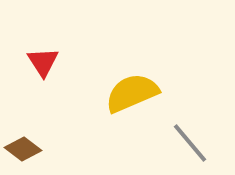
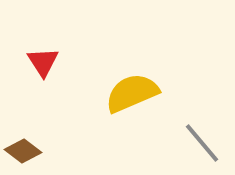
gray line: moved 12 px right
brown diamond: moved 2 px down
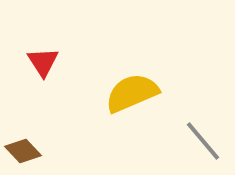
gray line: moved 1 px right, 2 px up
brown diamond: rotated 9 degrees clockwise
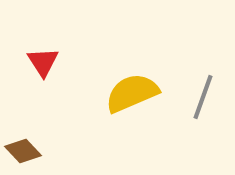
gray line: moved 44 px up; rotated 60 degrees clockwise
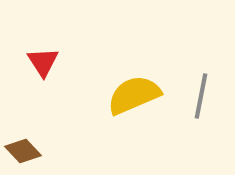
yellow semicircle: moved 2 px right, 2 px down
gray line: moved 2 px left, 1 px up; rotated 9 degrees counterclockwise
